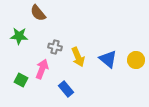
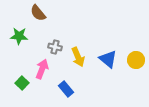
green square: moved 1 px right, 3 px down; rotated 16 degrees clockwise
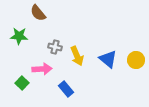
yellow arrow: moved 1 px left, 1 px up
pink arrow: rotated 66 degrees clockwise
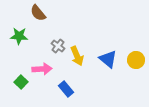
gray cross: moved 3 px right, 1 px up; rotated 24 degrees clockwise
green square: moved 1 px left, 1 px up
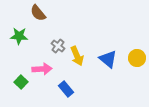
yellow circle: moved 1 px right, 2 px up
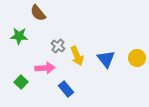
blue triangle: moved 2 px left; rotated 12 degrees clockwise
pink arrow: moved 3 px right, 1 px up
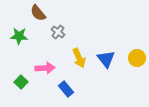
gray cross: moved 14 px up
yellow arrow: moved 2 px right, 2 px down
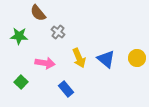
blue triangle: rotated 12 degrees counterclockwise
pink arrow: moved 5 px up; rotated 12 degrees clockwise
